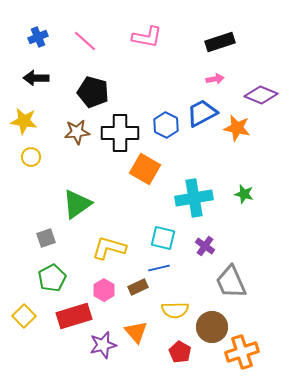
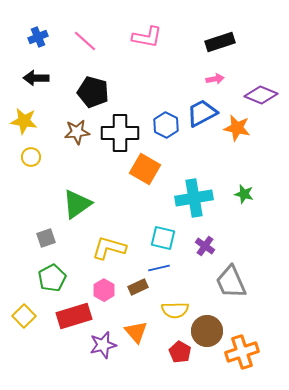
brown circle: moved 5 px left, 4 px down
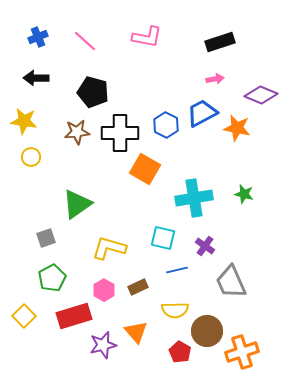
blue line: moved 18 px right, 2 px down
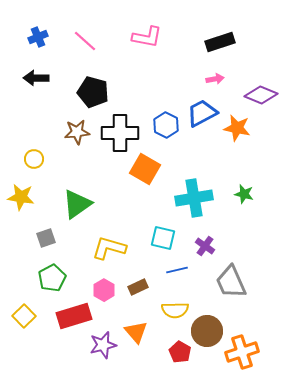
yellow star: moved 3 px left, 76 px down
yellow circle: moved 3 px right, 2 px down
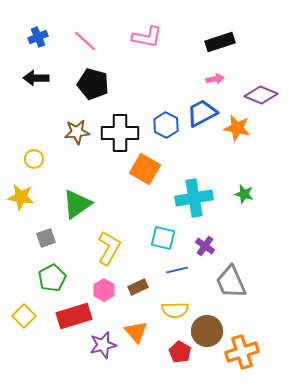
black pentagon: moved 8 px up
yellow L-shape: rotated 104 degrees clockwise
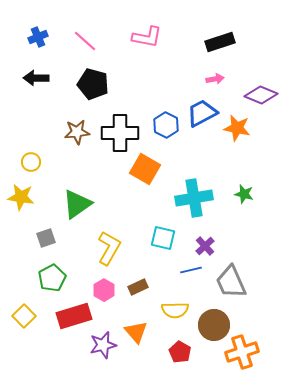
yellow circle: moved 3 px left, 3 px down
purple cross: rotated 12 degrees clockwise
blue line: moved 14 px right
brown circle: moved 7 px right, 6 px up
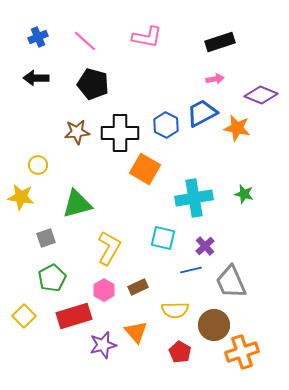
yellow circle: moved 7 px right, 3 px down
green triangle: rotated 20 degrees clockwise
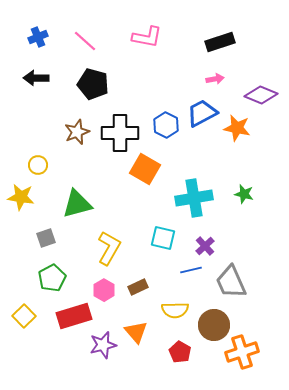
brown star: rotated 15 degrees counterclockwise
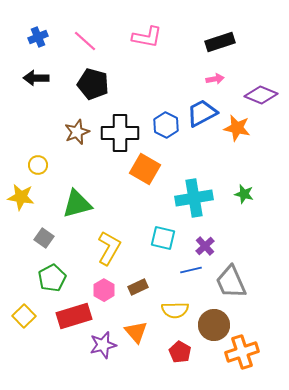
gray square: moved 2 px left; rotated 36 degrees counterclockwise
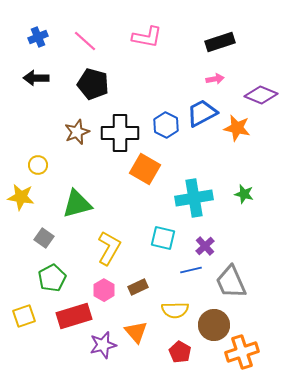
yellow square: rotated 25 degrees clockwise
